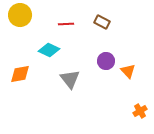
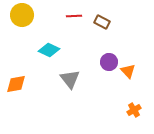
yellow circle: moved 2 px right
red line: moved 8 px right, 8 px up
purple circle: moved 3 px right, 1 px down
orange diamond: moved 4 px left, 10 px down
orange cross: moved 6 px left, 1 px up
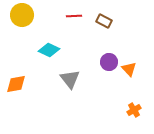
brown rectangle: moved 2 px right, 1 px up
orange triangle: moved 1 px right, 2 px up
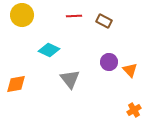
orange triangle: moved 1 px right, 1 px down
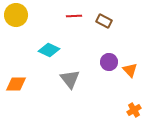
yellow circle: moved 6 px left
orange diamond: rotated 10 degrees clockwise
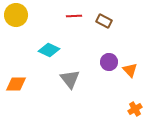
orange cross: moved 1 px right, 1 px up
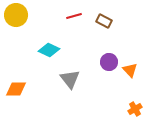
red line: rotated 14 degrees counterclockwise
orange diamond: moved 5 px down
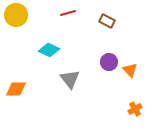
red line: moved 6 px left, 3 px up
brown rectangle: moved 3 px right
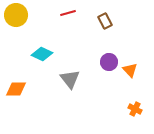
brown rectangle: moved 2 px left; rotated 35 degrees clockwise
cyan diamond: moved 7 px left, 4 px down
orange cross: rotated 32 degrees counterclockwise
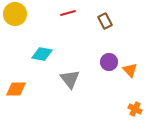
yellow circle: moved 1 px left, 1 px up
cyan diamond: rotated 15 degrees counterclockwise
